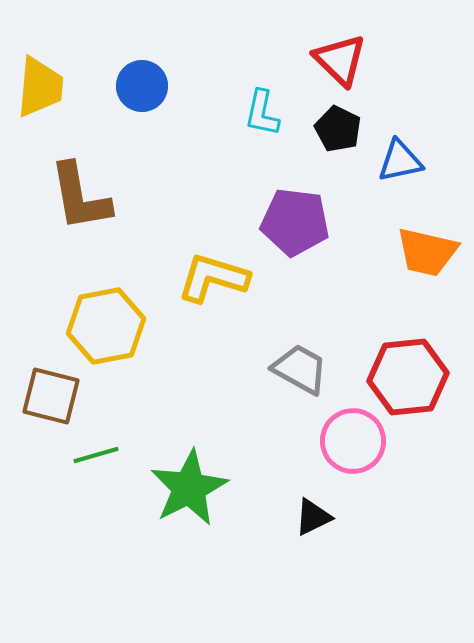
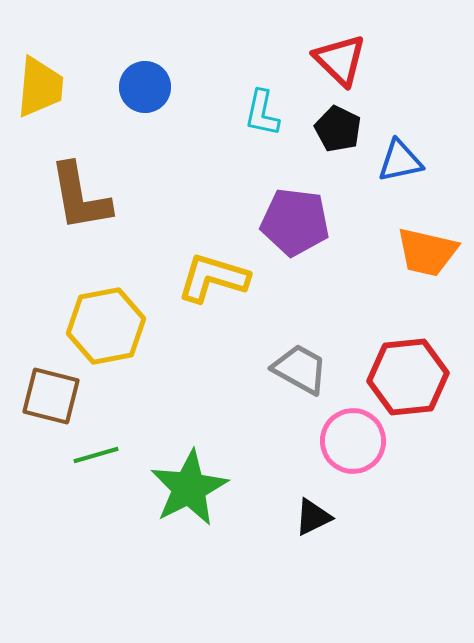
blue circle: moved 3 px right, 1 px down
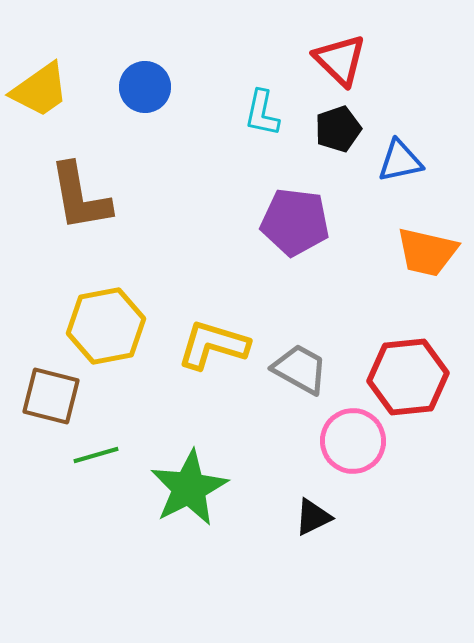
yellow trapezoid: moved 3 px down; rotated 50 degrees clockwise
black pentagon: rotated 27 degrees clockwise
yellow L-shape: moved 67 px down
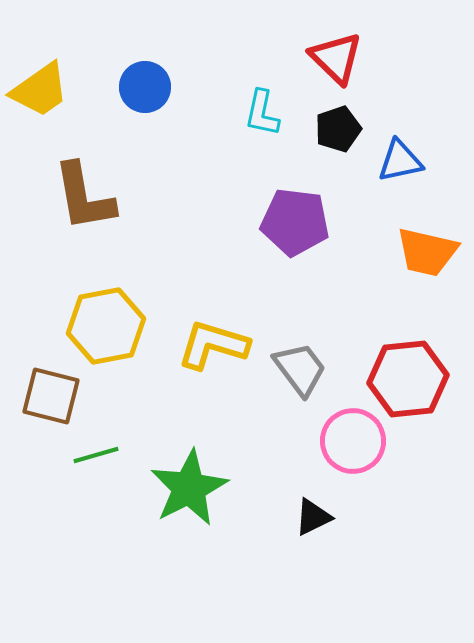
red triangle: moved 4 px left, 2 px up
brown L-shape: moved 4 px right
gray trapezoid: rotated 24 degrees clockwise
red hexagon: moved 2 px down
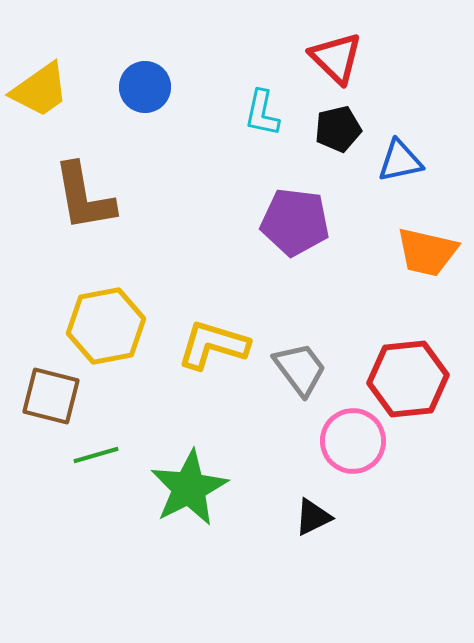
black pentagon: rotated 6 degrees clockwise
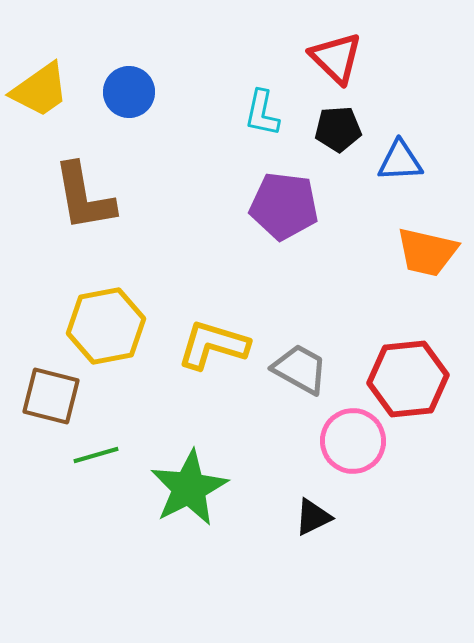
blue circle: moved 16 px left, 5 px down
black pentagon: rotated 9 degrees clockwise
blue triangle: rotated 9 degrees clockwise
purple pentagon: moved 11 px left, 16 px up
gray trapezoid: rotated 24 degrees counterclockwise
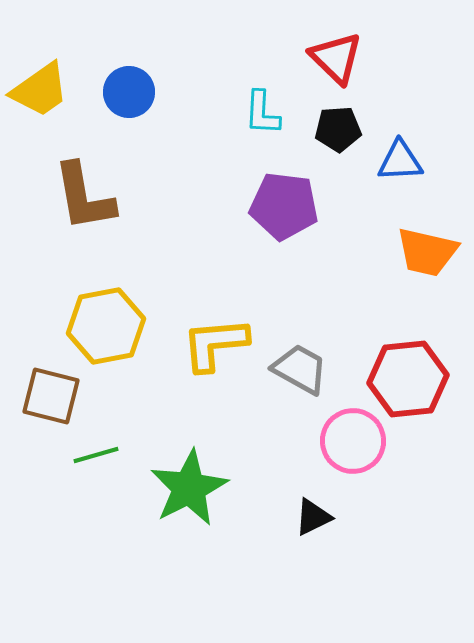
cyan L-shape: rotated 9 degrees counterclockwise
yellow L-shape: moved 2 px right, 1 px up; rotated 22 degrees counterclockwise
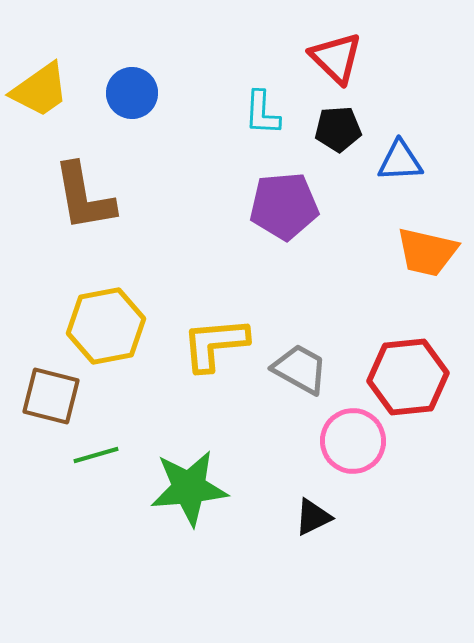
blue circle: moved 3 px right, 1 px down
purple pentagon: rotated 12 degrees counterclockwise
red hexagon: moved 2 px up
green star: rotated 22 degrees clockwise
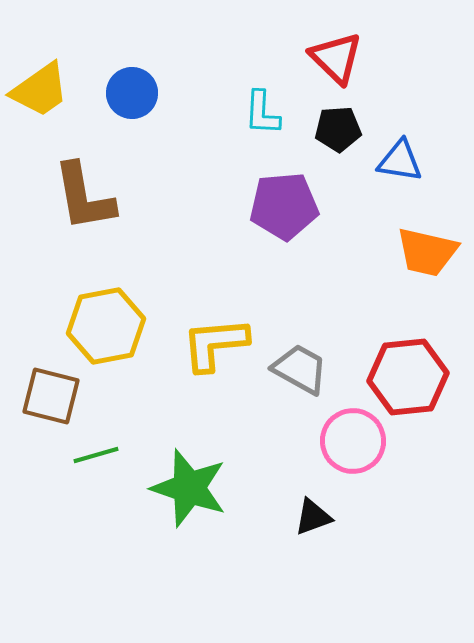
blue triangle: rotated 12 degrees clockwise
green star: rotated 24 degrees clockwise
black triangle: rotated 6 degrees clockwise
